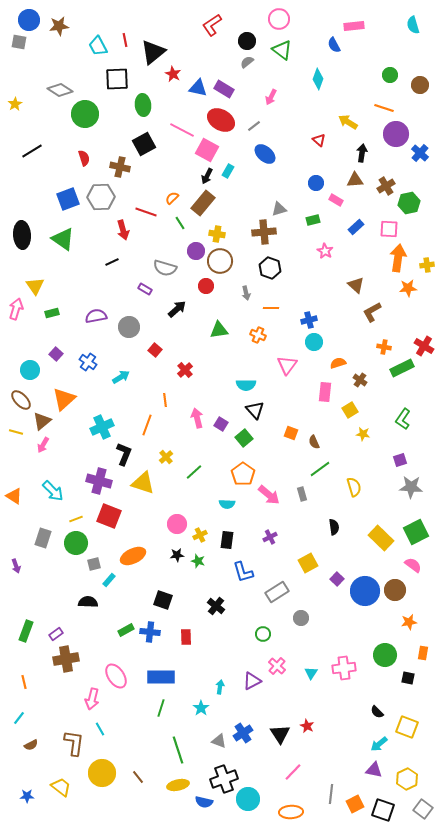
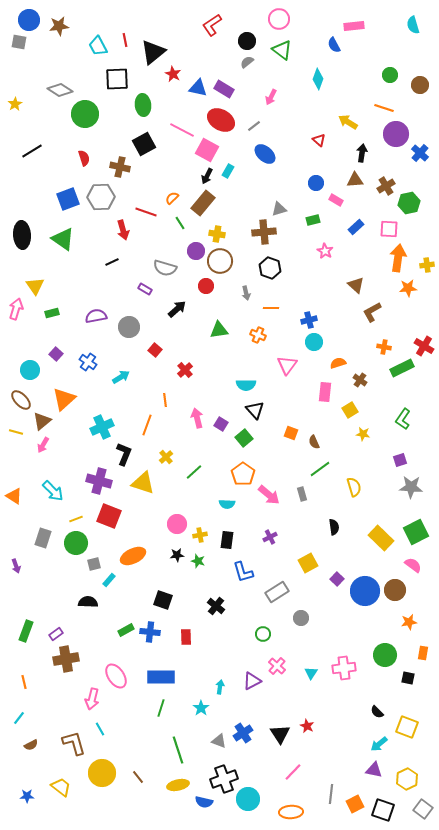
yellow cross at (200, 535): rotated 16 degrees clockwise
brown L-shape at (74, 743): rotated 24 degrees counterclockwise
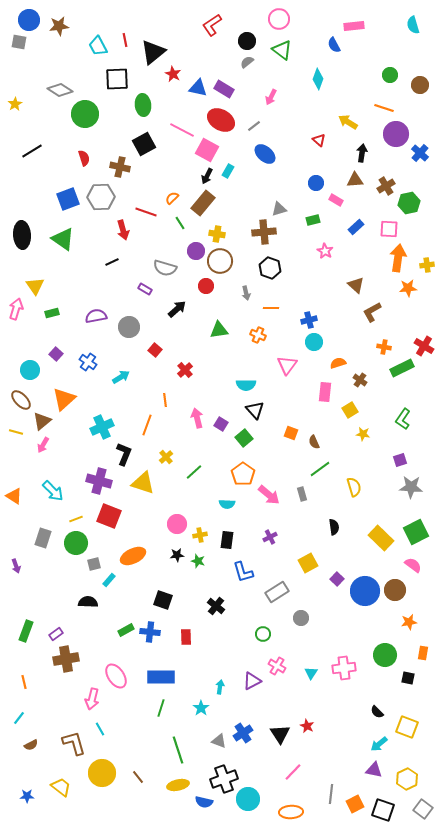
pink cross at (277, 666): rotated 12 degrees counterclockwise
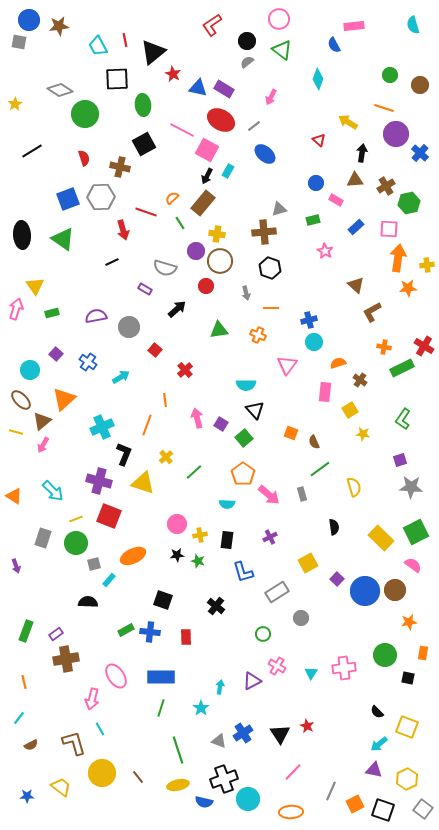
gray line at (331, 794): moved 3 px up; rotated 18 degrees clockwise
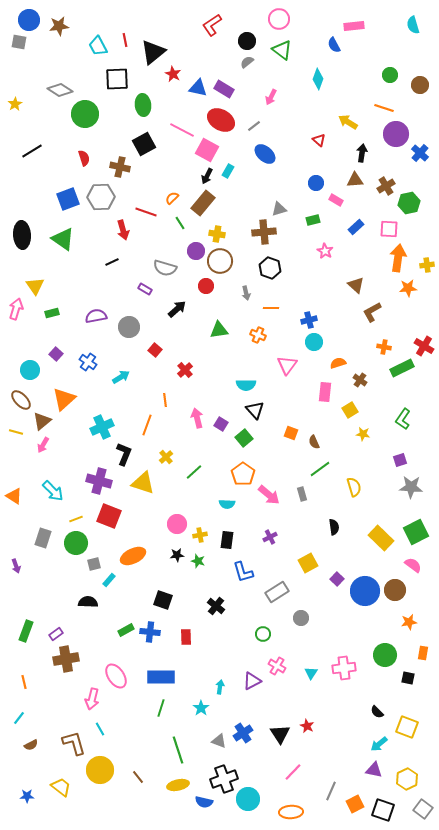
yellow circle at (102, 773): moved 2 px left, 3 px up
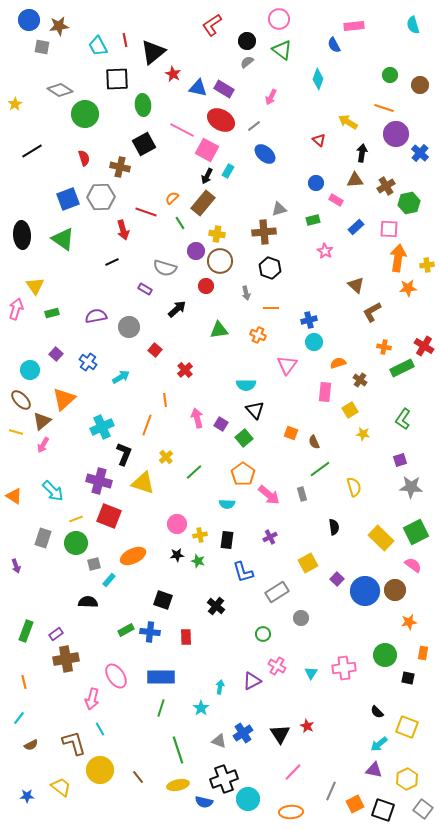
gray square at (19, 42): moved 23 px right, 5 px down
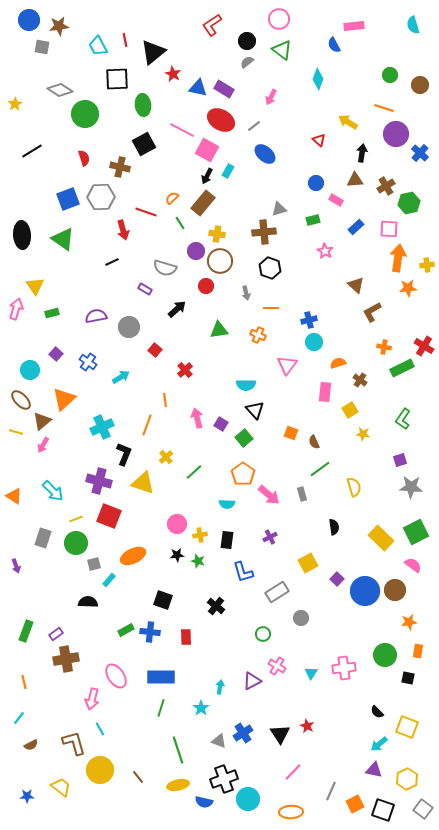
orange rectangle at (423, 653): moved 5 px left, 2 px up
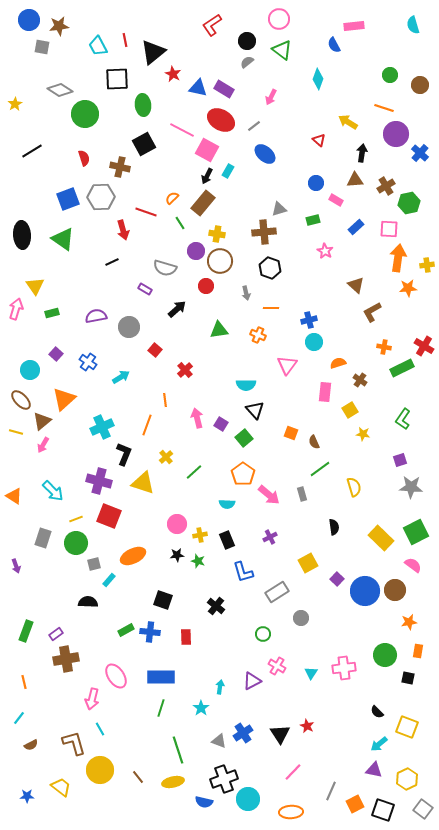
black rectangle at (227, 540): rotated 30 degrees counterclockwise
yellow ellipse at (178, 785): moved 5 px left, 3 px up
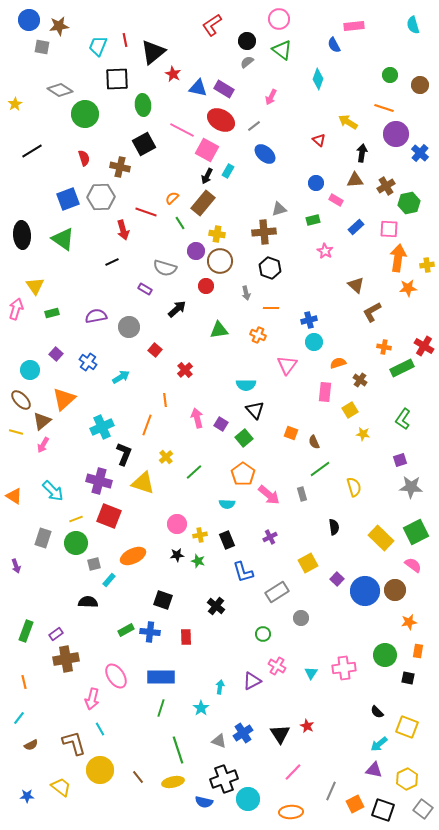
cyan trapezoid at (98, 46): rotated 50 degrees clockwise
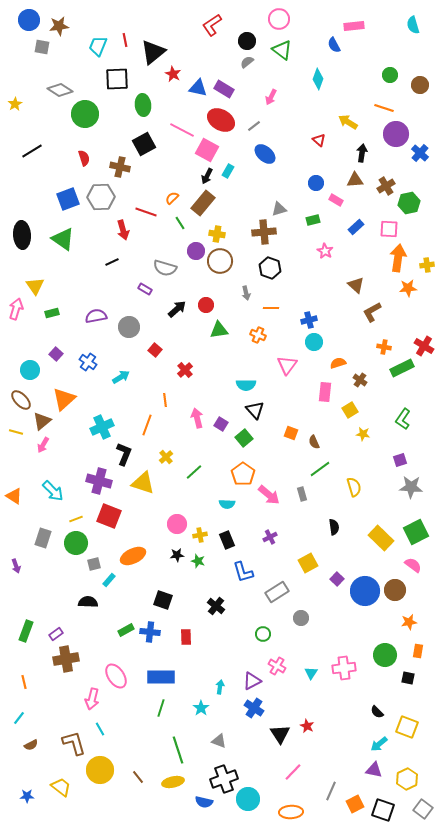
red circle at (206, 286): moved 19 px down
blue cross at (243, 733): moved 11 px right, 25 px up; rotated 24 degrees counterclockwise
